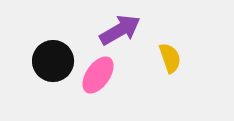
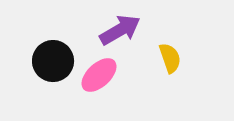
pink ellipse: moved 1 px right; rotated 12 degrees clockwise
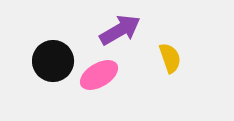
pink ellipse: rotated 12 degrees clockwise
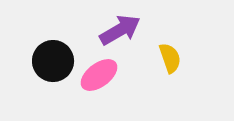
pink ellipse: rotated 6 degrees counterclockwise
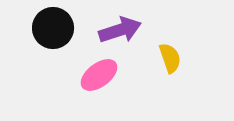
purple arrow: rotated 12 degrees clockwise
black circle: moved 33 px up
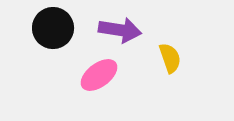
purple arrow: rotated 27 degrees clockwise
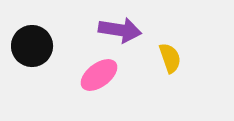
black circle: moved 21 px left, 18 px down
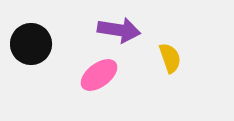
purple arrow: moved 1 px left
black circle: moved 1 px left, 2 px up
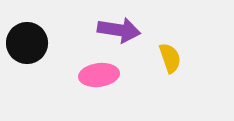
black circle: moved 4 px left, 1 px up
pink ellipse: rotated 30 degrees clockwise
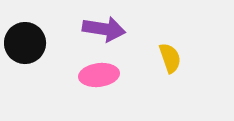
purple arrow: moved 15 px left, 1 px up
black circle: moved 2 px left
